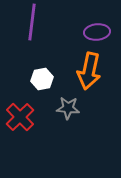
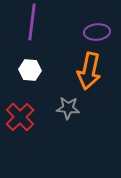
white hexagon: moved 12 px left, 9 px up; rotated 15 degrees clockwise
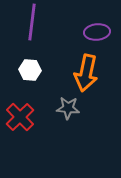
orange arrow: moved 3 px left, 2 px down
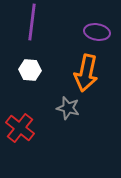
purple ellipse: rotated 15 degrees clockwise
gray star: rotated 10 degrees clockwise
red cross: moved 11 px down; rotated 8 degrees counterclockwise
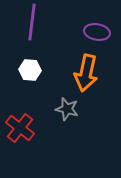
gray star: moved 1 px left, 1 px down
